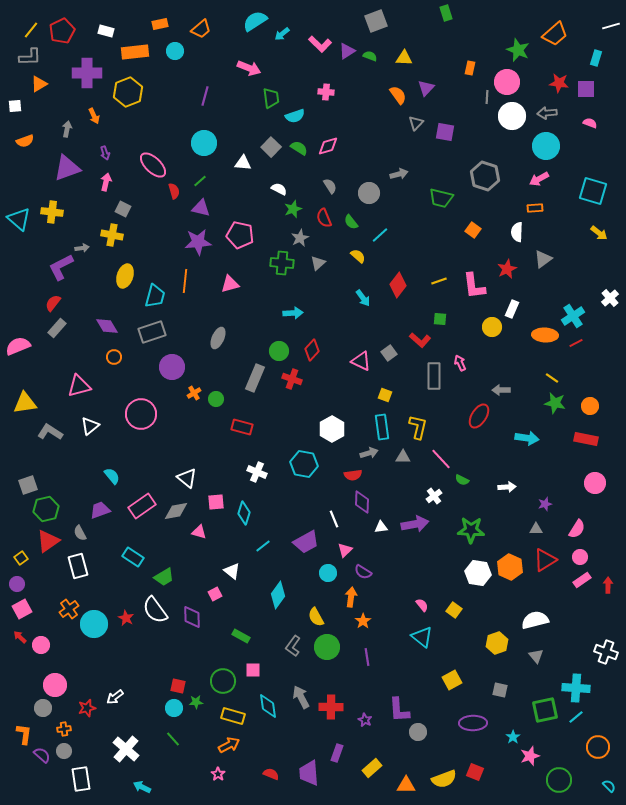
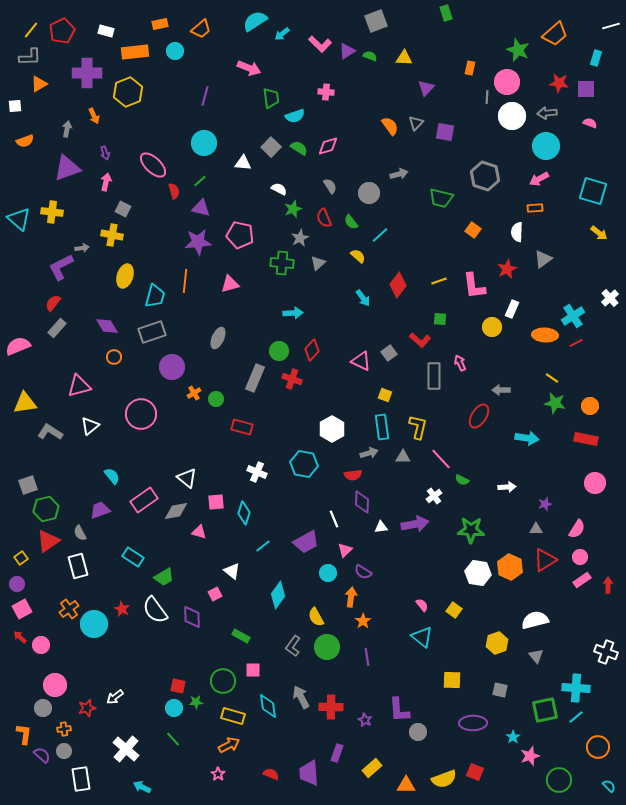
orange semicircle at (398, 95): moved 8 px left, 31 px down
pink rectangle at (142, 506): moved 2 px right, 6 px up
red star at (126, 618): moved 4 px left, 9 px up
yellow square at (452, 680): rotated 30 degrees clockwise
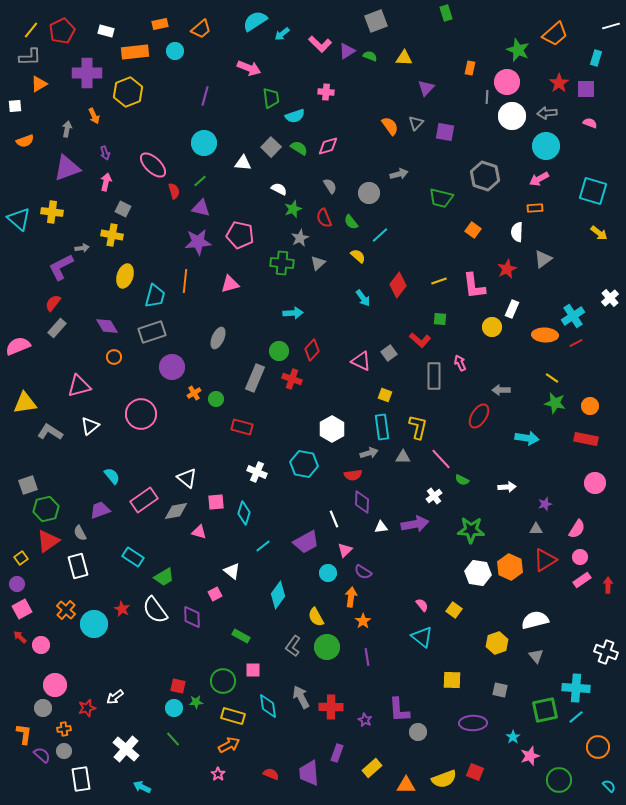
red star at (559, 83): rotated 30 degrees clockwise
orange cross at (69, 609): moved 3 px left, 1 px down; rotated 12 degrees counterclockwise
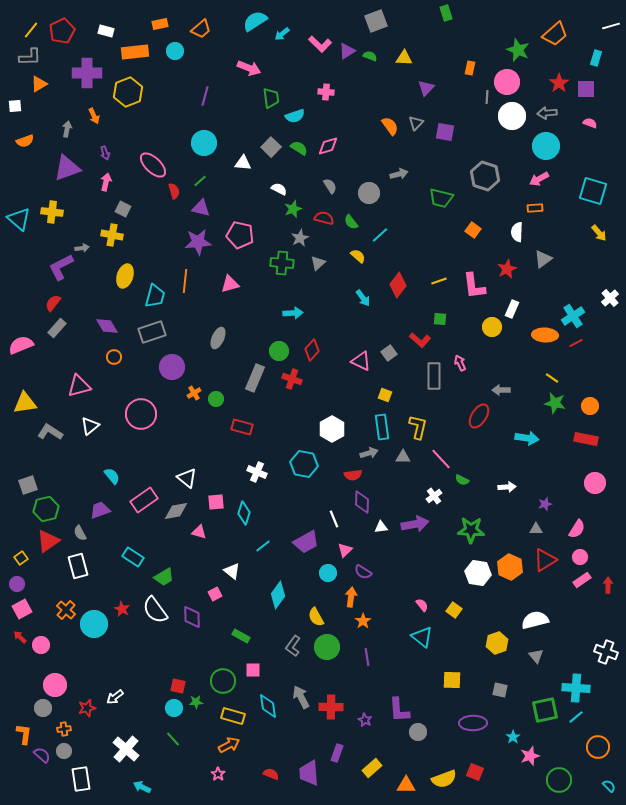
red semicircle at (324, 218): rotated 126 degrees clockwise
yellow arrow at (599, 233): rotated 12 degrees clockwise
pink semicircle at (18, 346): moved 3 px right, 1 px up
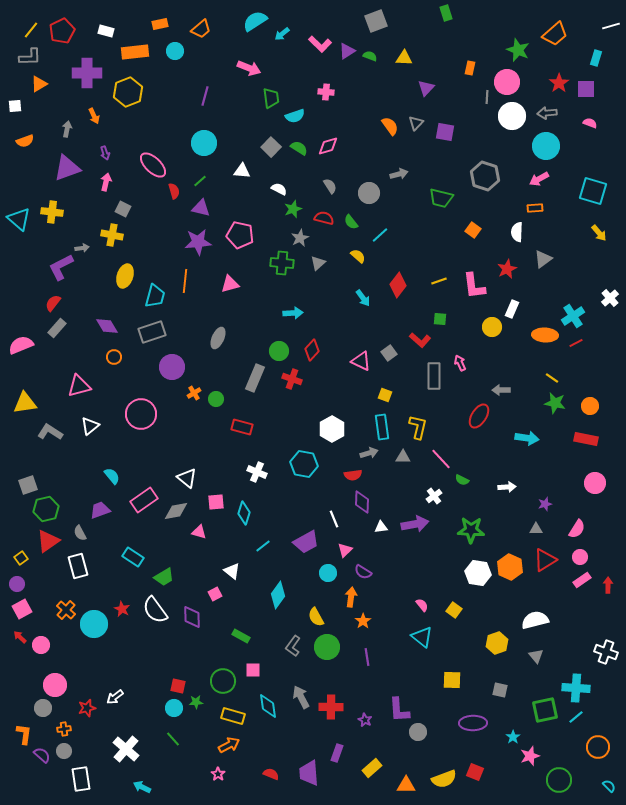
white triangle at (243, 163): moved 1 px left, 8 px down
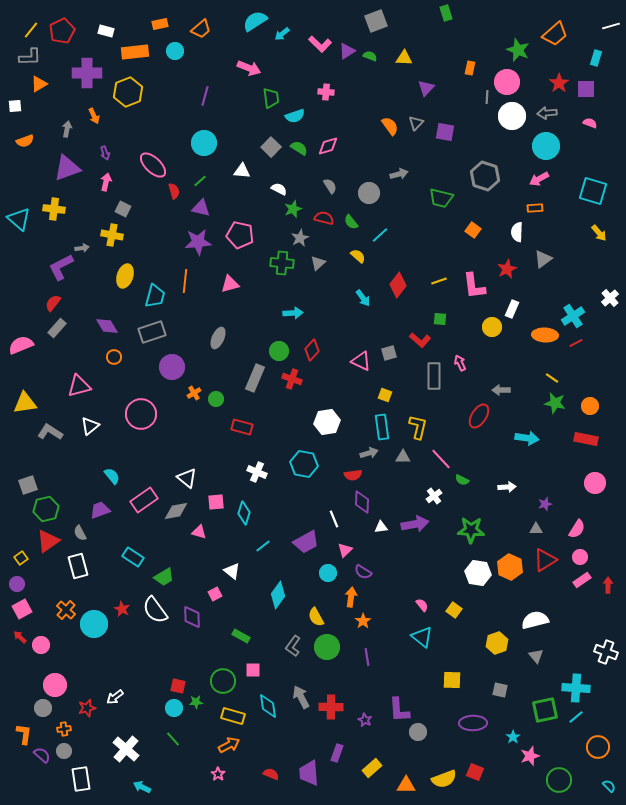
yellow cross at (52, 212): moved 2 px right, 3 px up
gray square at (389, 353): rotated 21 degrees clockwise
white hexagon at (332, 429): moved 5 px left, 7 px up; rotated 20 degrees clockwise
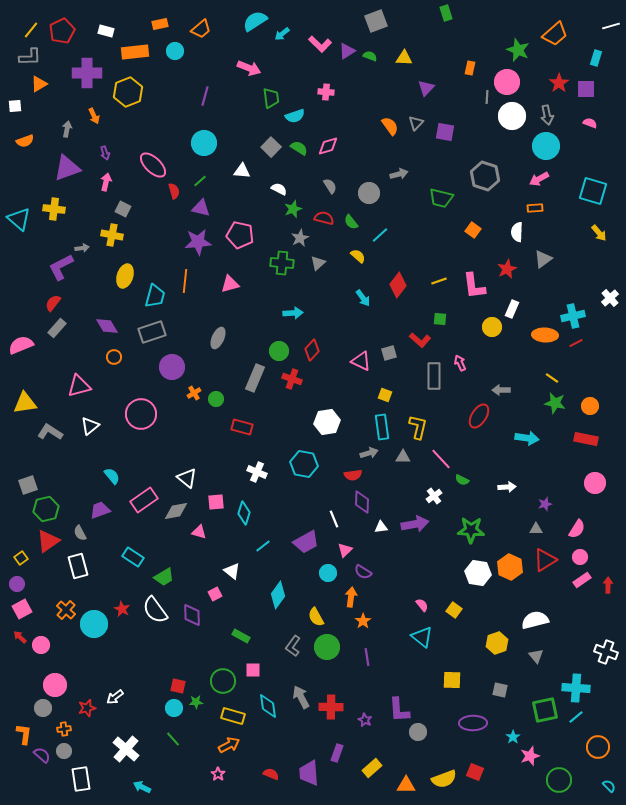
gray arrow at (547, 113): moved 2 px down; rotated 96 degrees counterclockwise
cyan cross at (573, 316): rotated 20 degrees clockwise
purple diamond at (192, 617): moved 2 px up
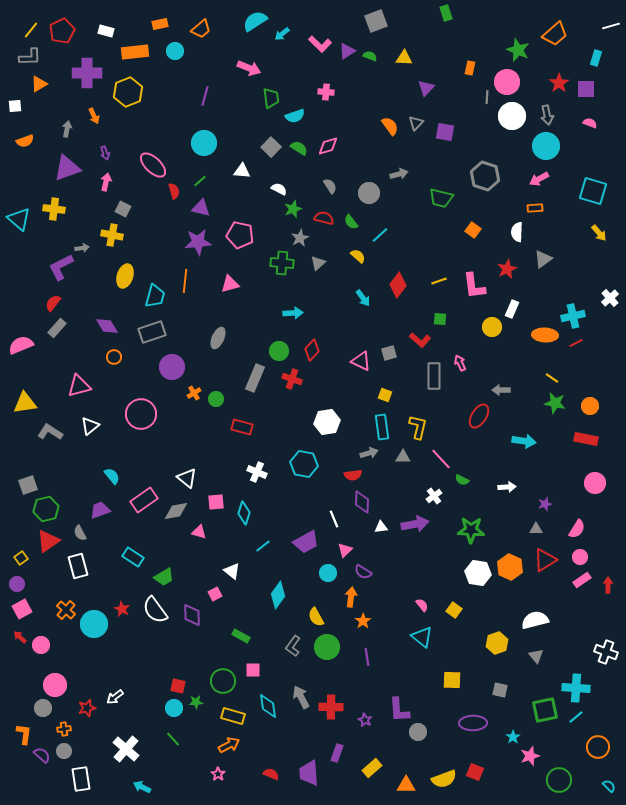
cyan arrow at (527, 438): moved 3 px left, 3 px down
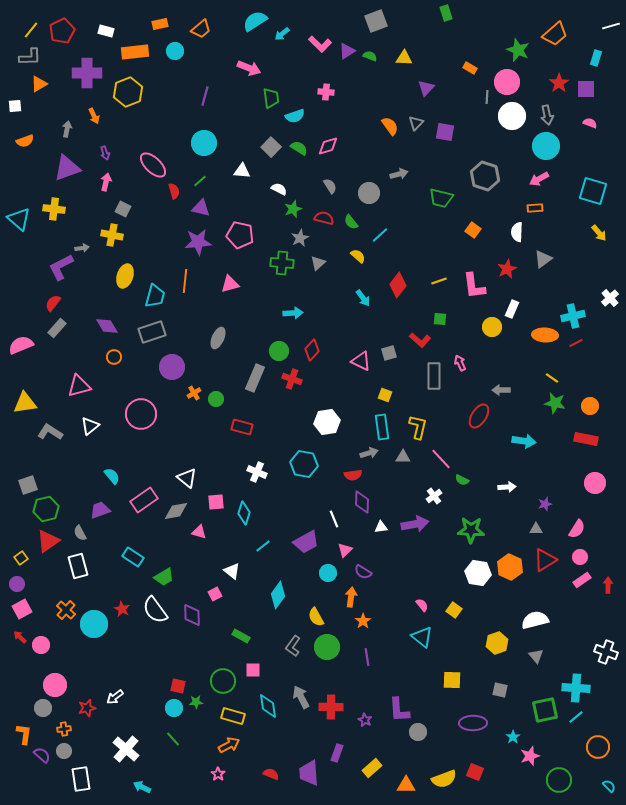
orange rectangle at (470, 68): rotated 72 degrees counterclockwise
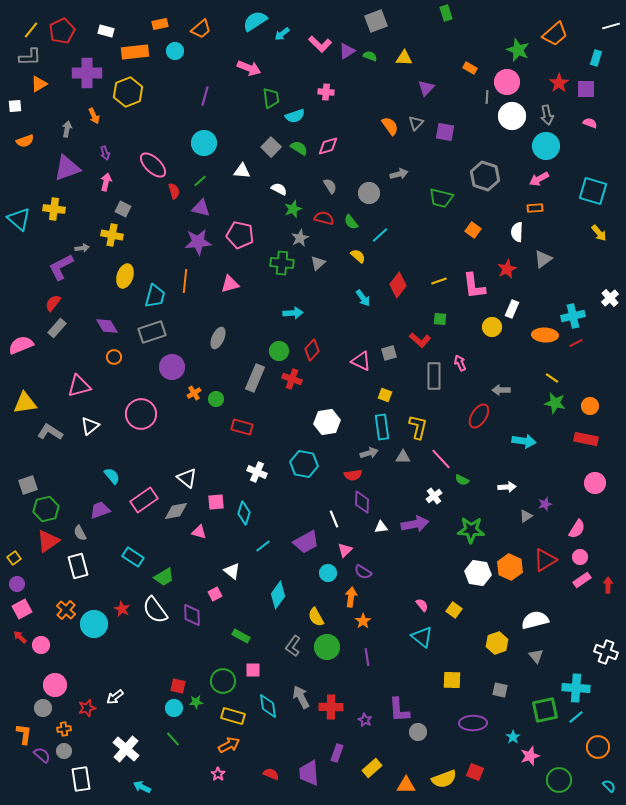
gray triangle at (536, 529): moved 10 px left, 13 px up; rotated 32 degrees counterclockwise
yellow square at (21, 558): moved 7 px left
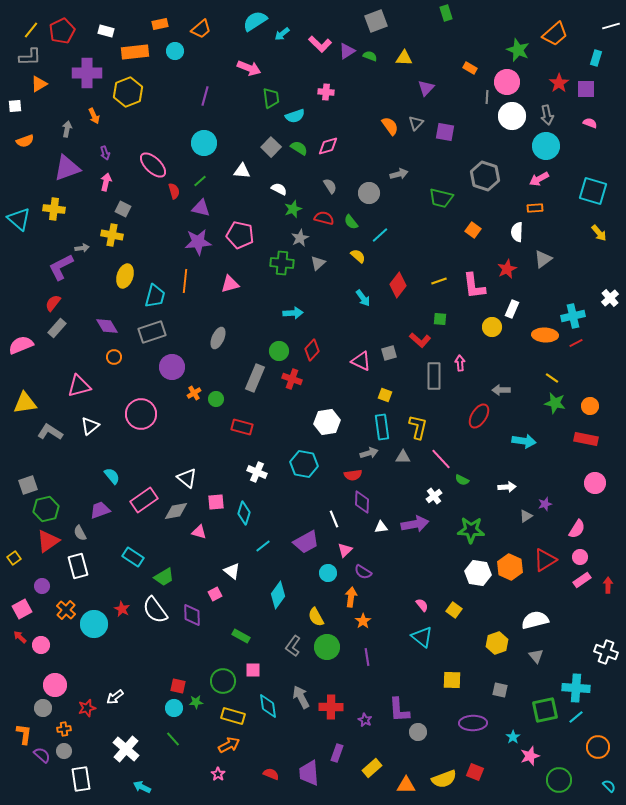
pink arrow at (460, 363): rotated 21 degrees clockwise
purple circle at (17, 584): moved 25 px right, 2 px down
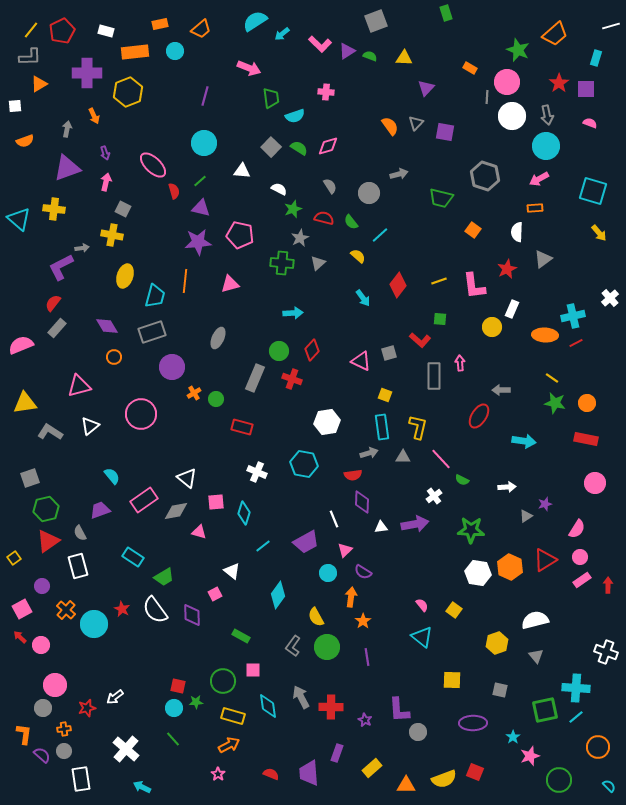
orange circle at (590, 406): moved 3 px left, 3 px up
gray square at (28, 485): moved 2 px right, 7 px up
